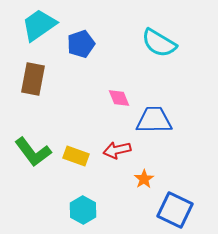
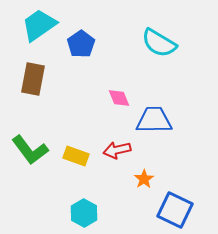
blue pentagon: rotated 16 degrees counterclockwise
green L-shape: moved 3 px left, 2 px up
cyan hexagon: moved 1 px right, 3 px down
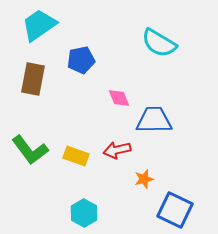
blue pentagon: moved 16 px down; rotated 24 degrees clockwise
orange star: rotated 18 degrees clockwise
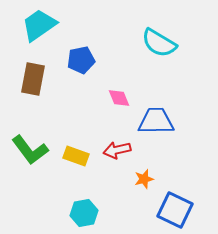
blue trapezoid: moved 2 px right, 1 px down
cyan hexagon: rotated 20 degrees clockwise
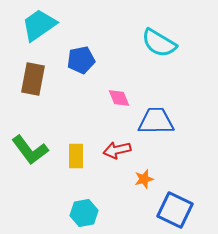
yellow rectangle: rotated 70 degrees clockwise
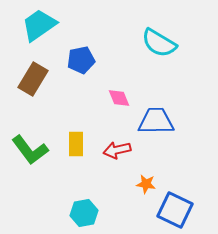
brown rectangle: rotated 20 degrees clockwise
yellow rectangle: moved 12 px up
orange star: moved 2 px right, 5 px down; rotated 24 degrees clockwise
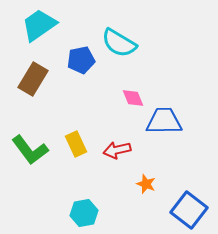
cyan semicircle: moved 40 px left
pink diamond: moved 14 px right
blue trapezoid: moved 8 px right
yellow rectangle: rotated 25 degrees counterclockwise
orange star: rotated 12 degrees clockwise
blue square: moved 14 px right; rotated 12 degrees clockwise
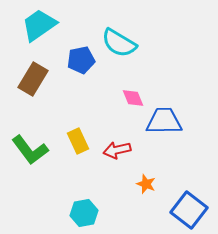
yellow rectangle: moved 2 px right, 3 px up
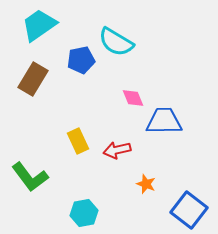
cyan semicircle: moved 3 px left, 1 px up
green L-shape: moved 27 px down
